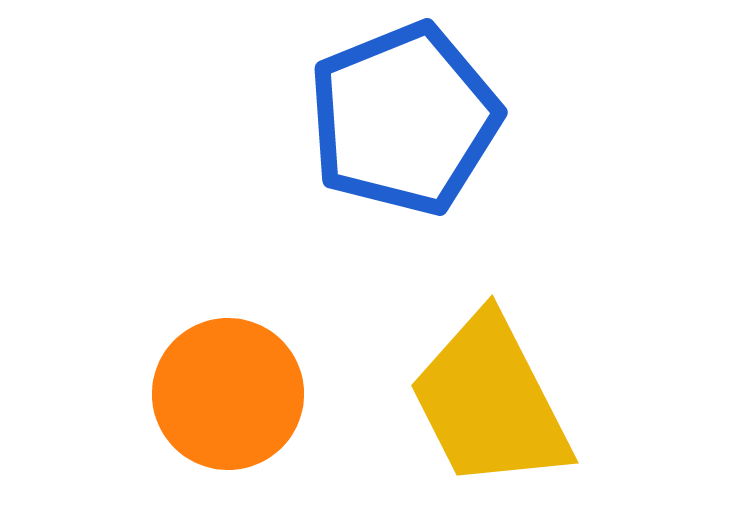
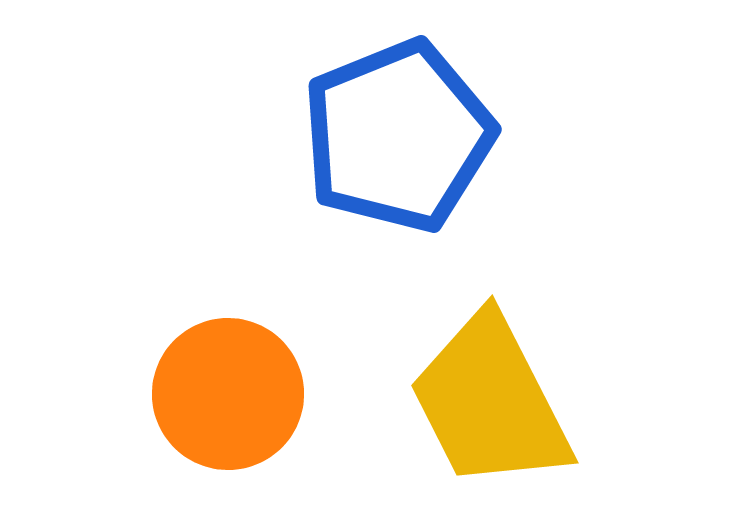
blue pentagon: moved 6 px left, 17 px down
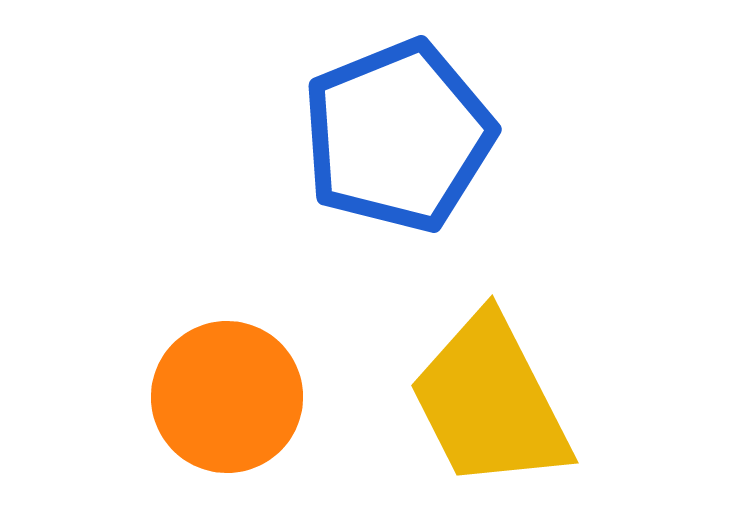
orange circle: moved 1 px left, 3 px down
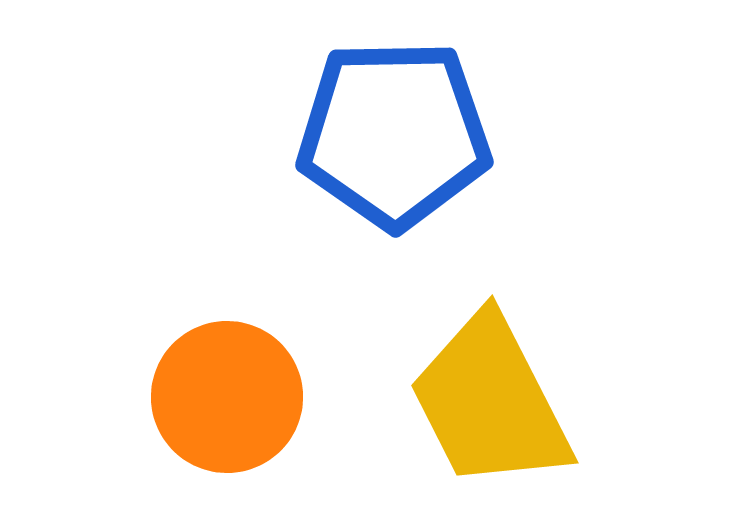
blue pentagon: moved 4 px left, 2 px up; rotated 21 degrees clockwise
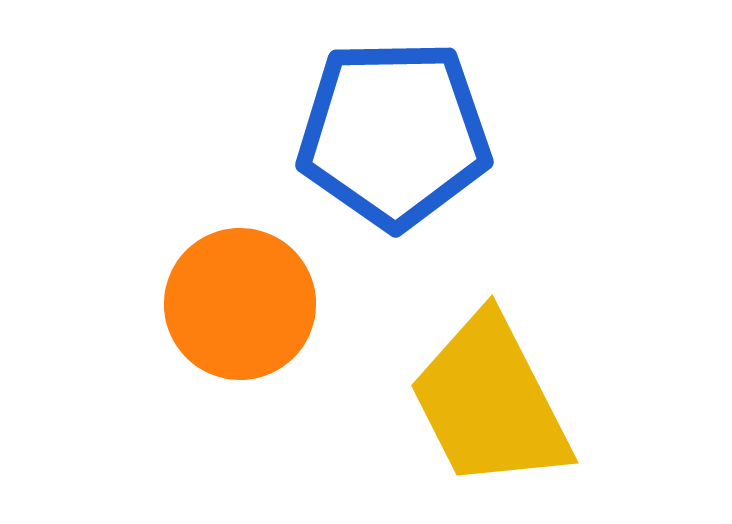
orange circle: moved 13 px right, 93 px up
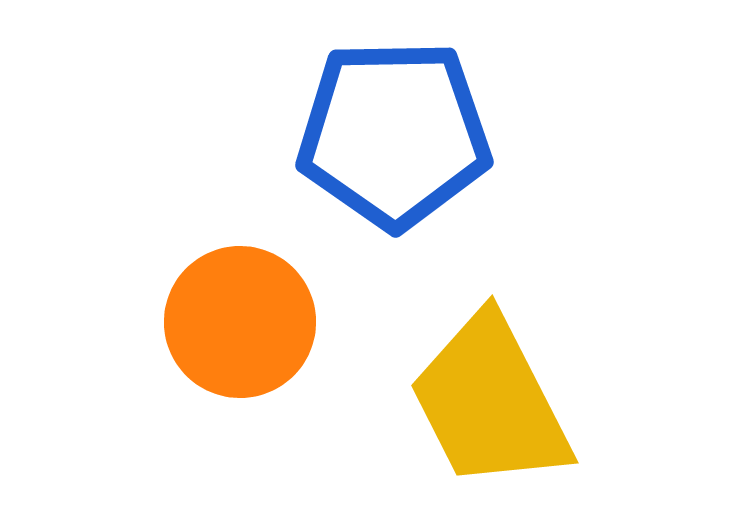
orange circle: moved 18 px down
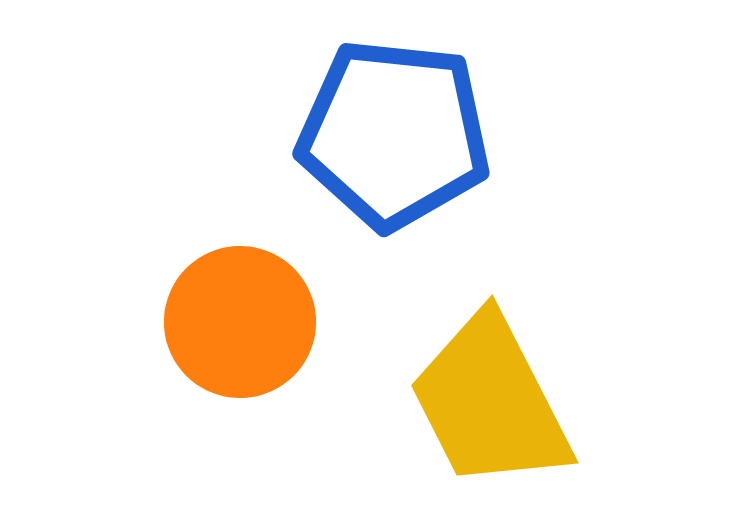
blue pentagon: rotated 7 degrees clockwise
